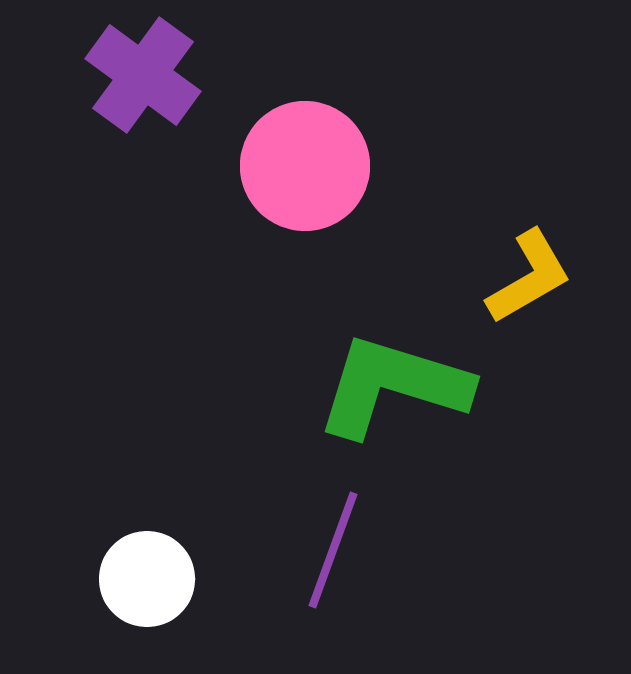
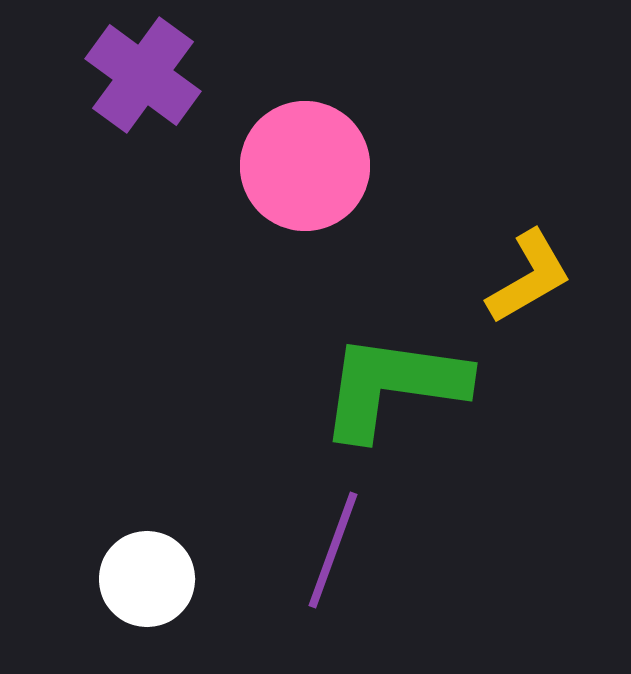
green L-shape: rotated 9 degrees counterclockwise
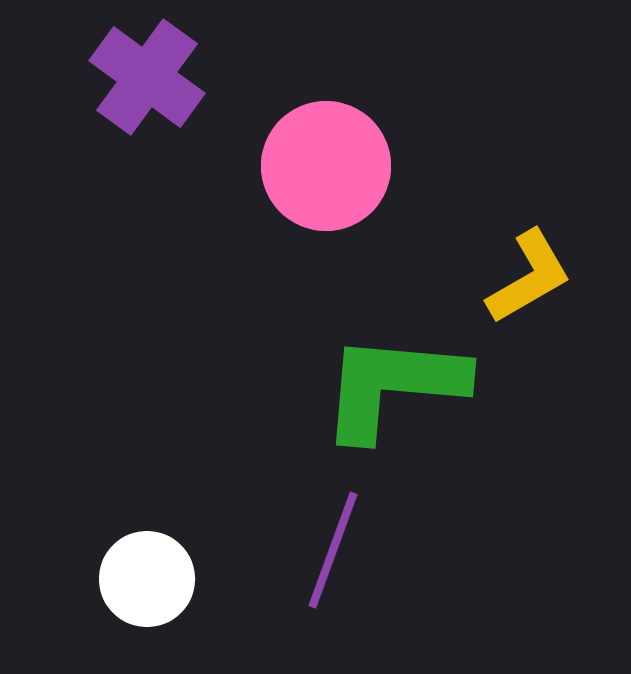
purple cross: moved 4 px right, 2 px down
pink circle: moved 21 px right
green L-shape: rotated 3 degrees counterclockwise
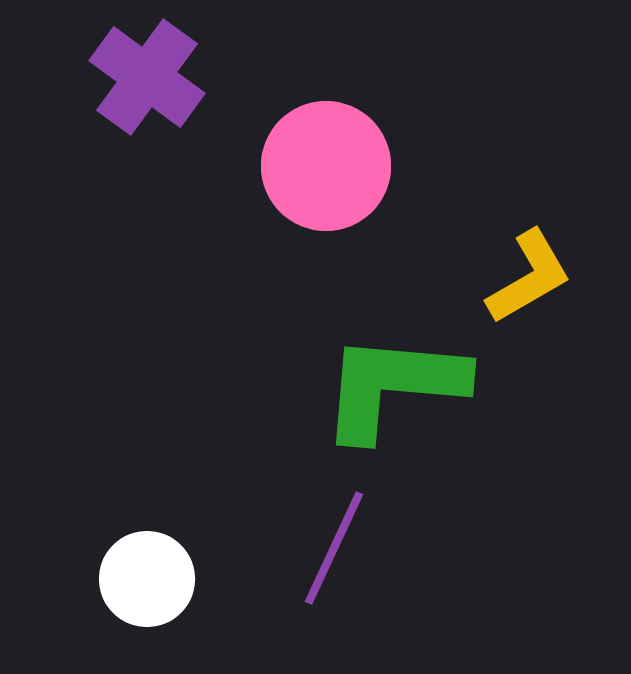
purple line: moved 1 px right, 2 px up; rotated 5 degrees clockwise
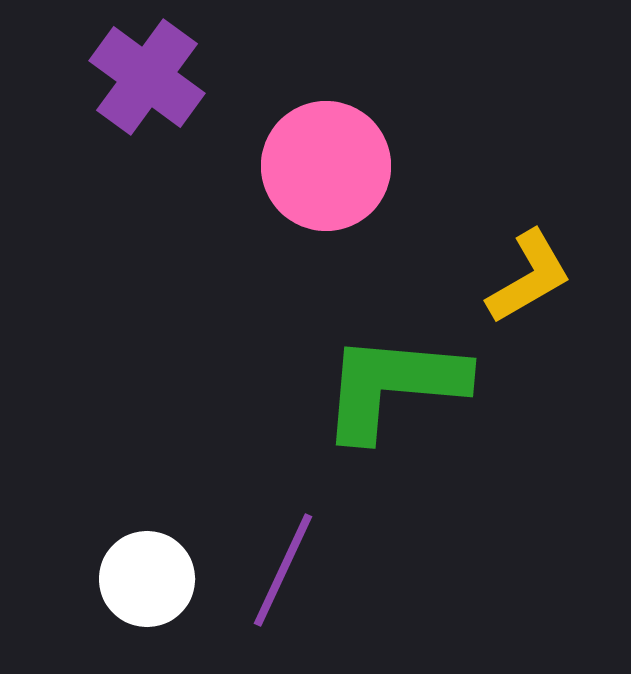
purple line: moved 51 px left, 22 px down
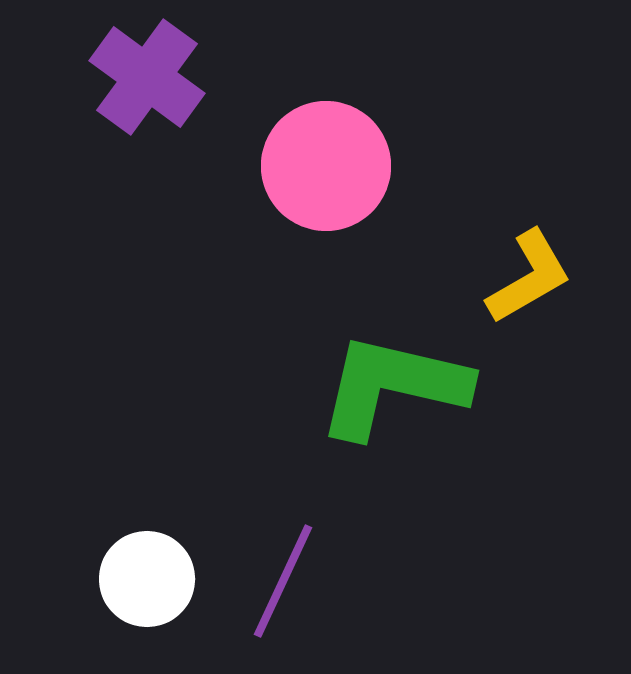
green L-shape: rotated 8 degrees clockwise
purple line: moved 11 px down
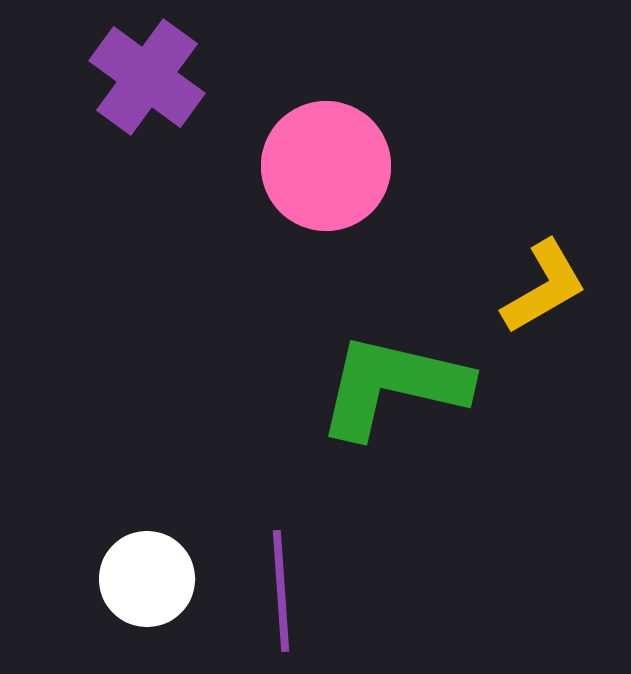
yellow L-shape: moved 15 px right, 10 px down
purple line: moved 2 px left, 10 px down; rotated 29 degrees counterclockwise
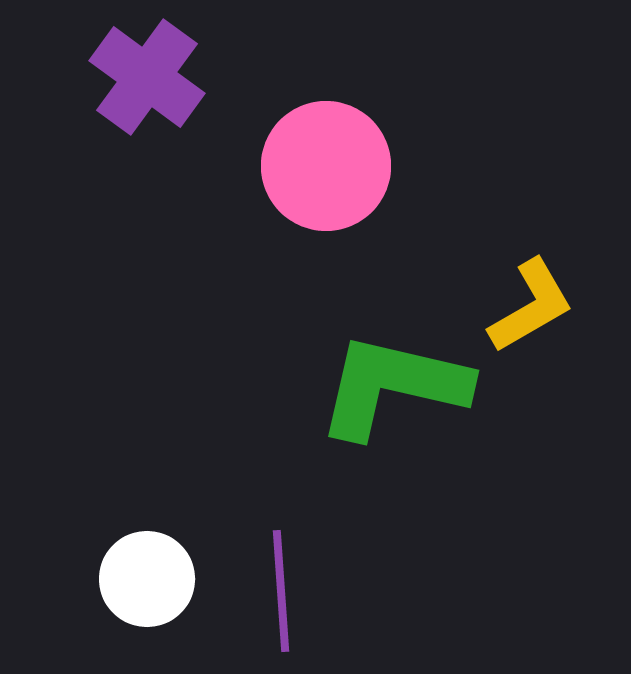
yellow L-shape: moved 13 px left, 19 px down
